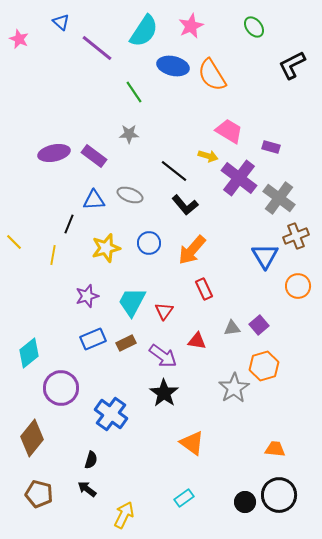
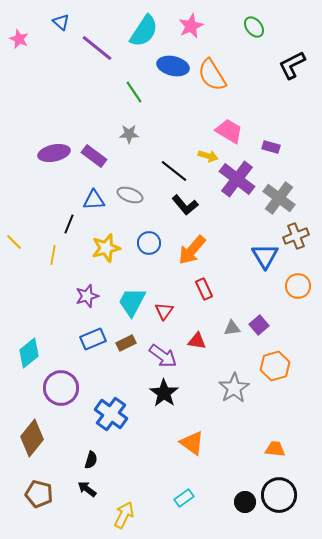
purple cross at (239, 178): moved 2 px left, 1 px down
orange hexagon at (264, 366): moved 11 px right
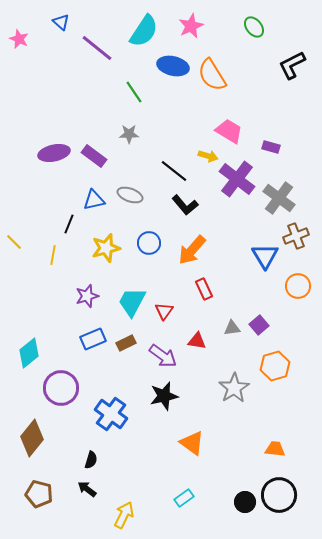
blue triangle at (94, 200): rotated 10 degrees counterclockwise
black star at (164, 393): moved 3 px down; rotated 24 degrees clockwise
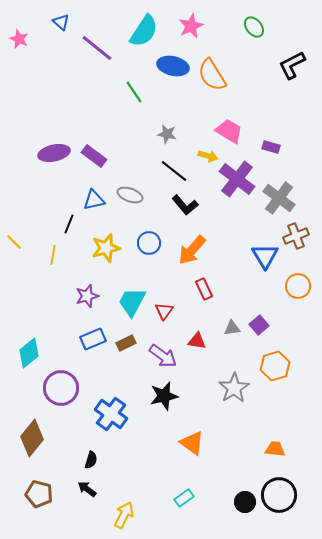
gray star at (129, 134): moved 38 px right; rotated 12 degrees clockwise
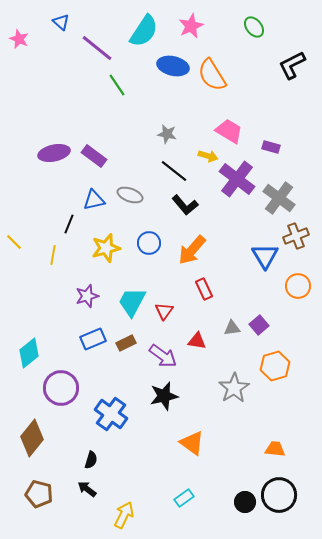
green line at (134, 92): moved 17 px left, 7 px up
